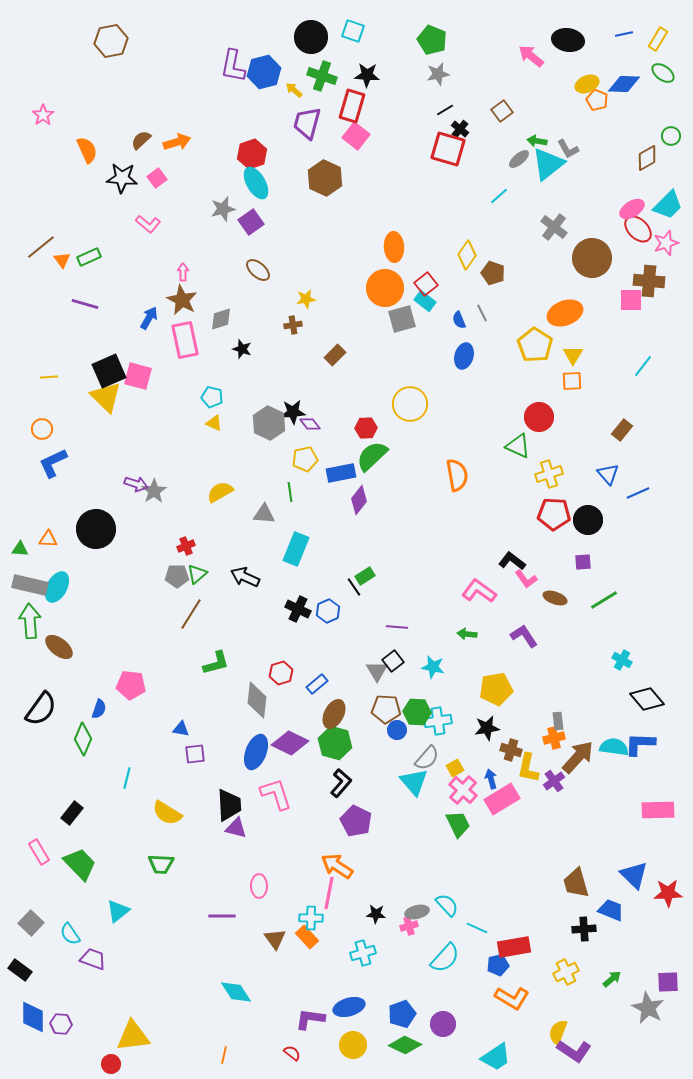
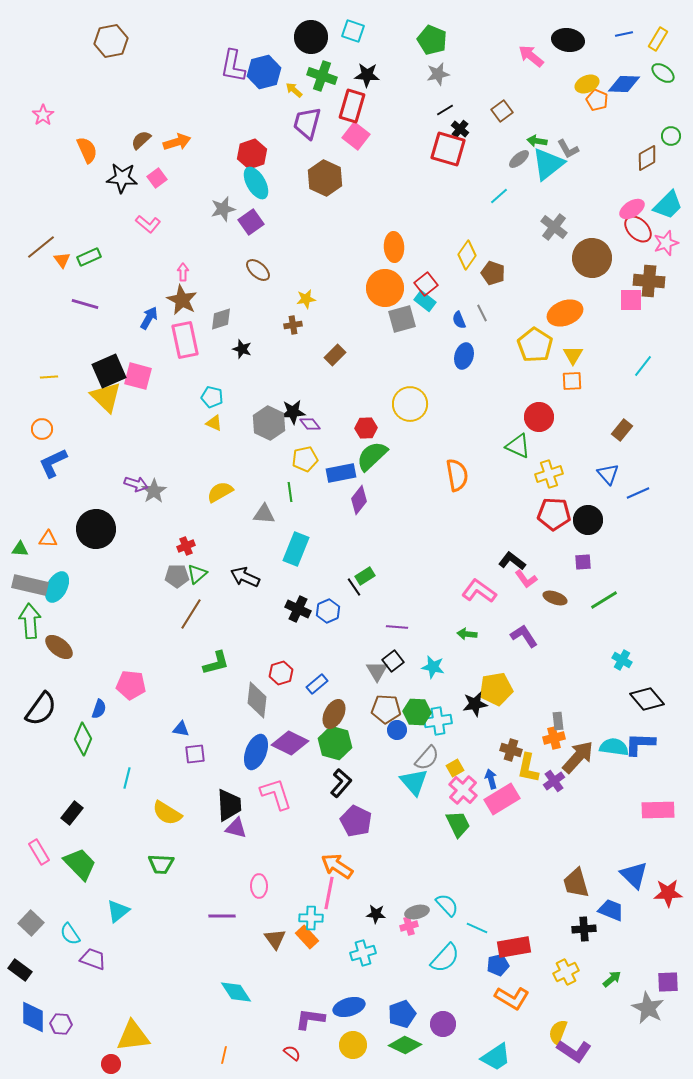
black star at (487, 728): moved 12 px left, 24 px up
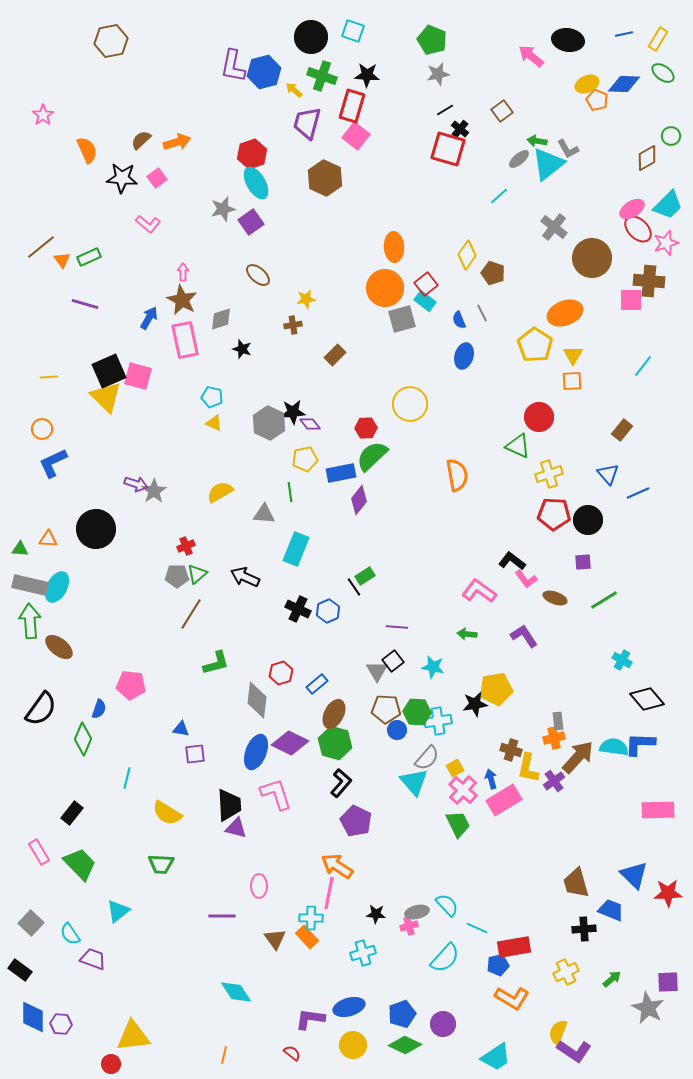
brown ellipse at (258, 270): moved 5 px down
pink rectangle at (502, 799): moved 2 px right, 1 px down
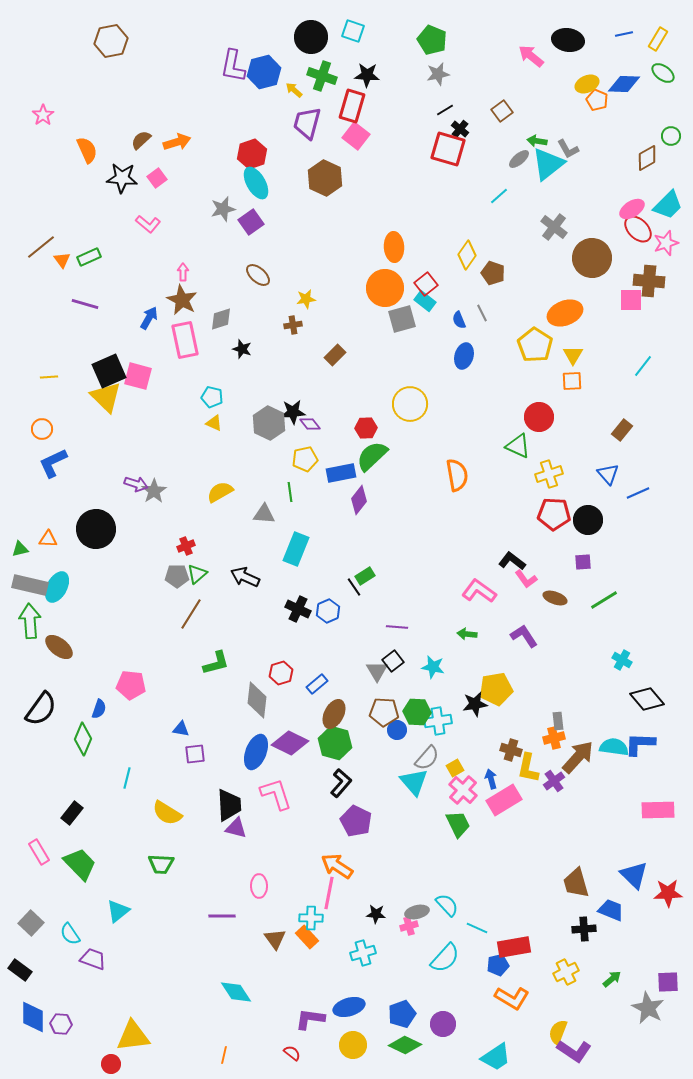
green triangle at (20, 549): rotated 18 degrees counterclockwise
brown pentagon at (386, 709): moved 2 px left, 3 px down
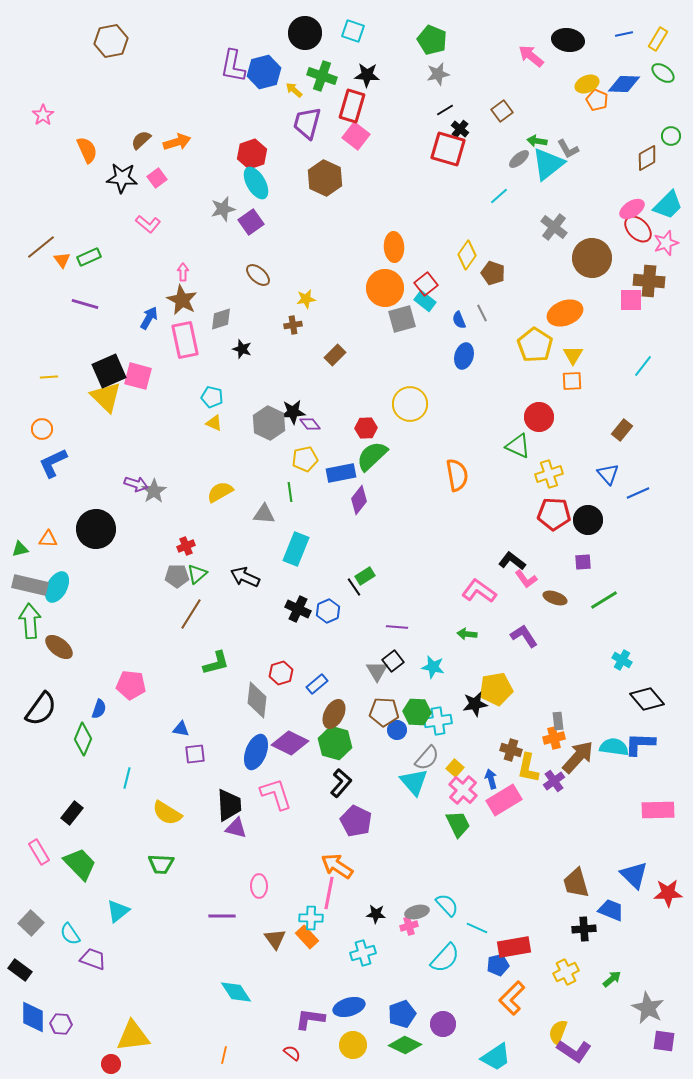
black circle at (311, 37): moved 6 px left, 4 px up
yellow square at (455, 768): rotated 18 degrees counterclockwise
purple square at (668, 982): moved 4 px left, 59 px down; rotated 10 degrees clockwise
orange L-shape at (512, 998): rotated 104 degrees clockwise
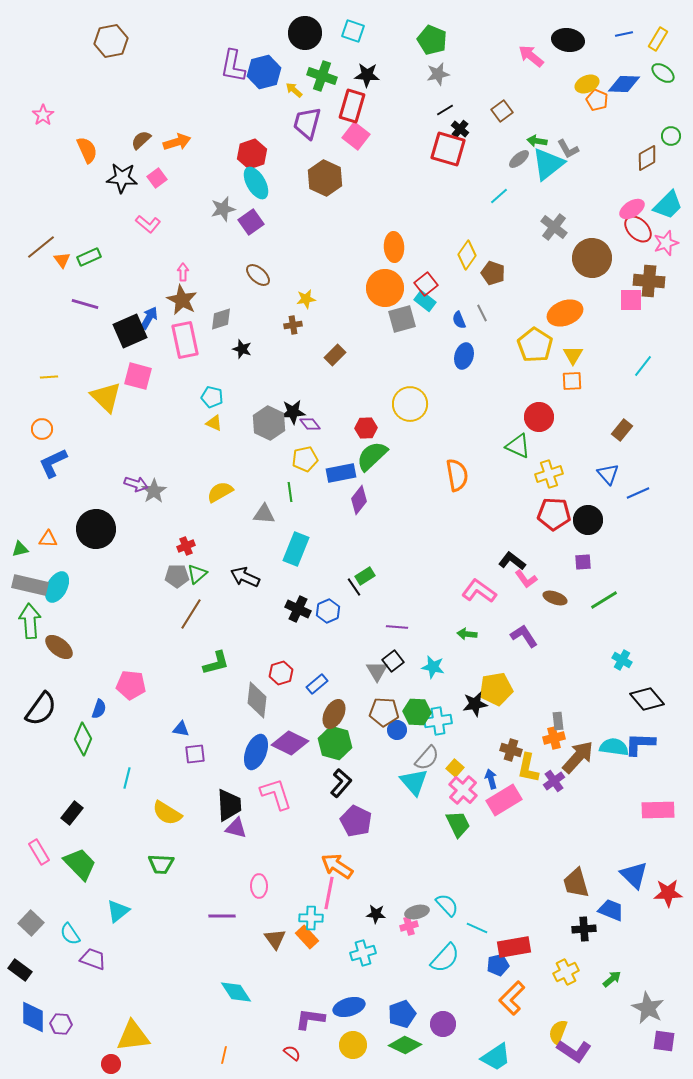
black square at (109, 371): moved 21 px right, 40 px up
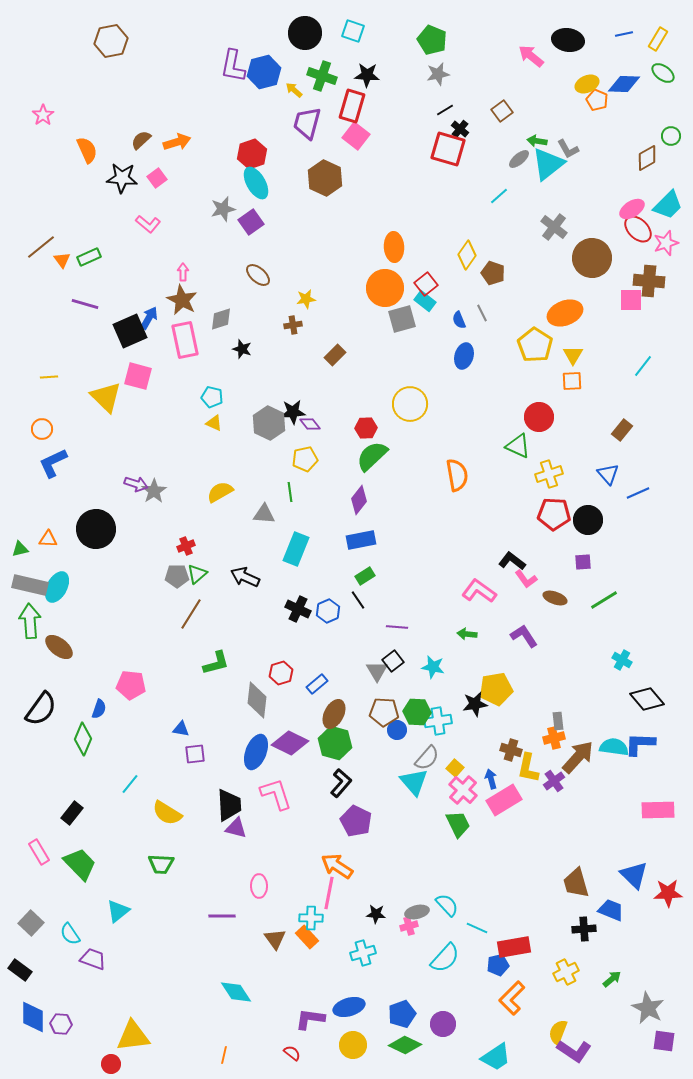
blue rectangle at (341, 473): moved 20 px right, 67 px down
black line at (354, 587): moved 4 px right, 13 px down
cyan line at (127, 778): moved 3 px right, 6 px down; rotated 25 degrees clockwise
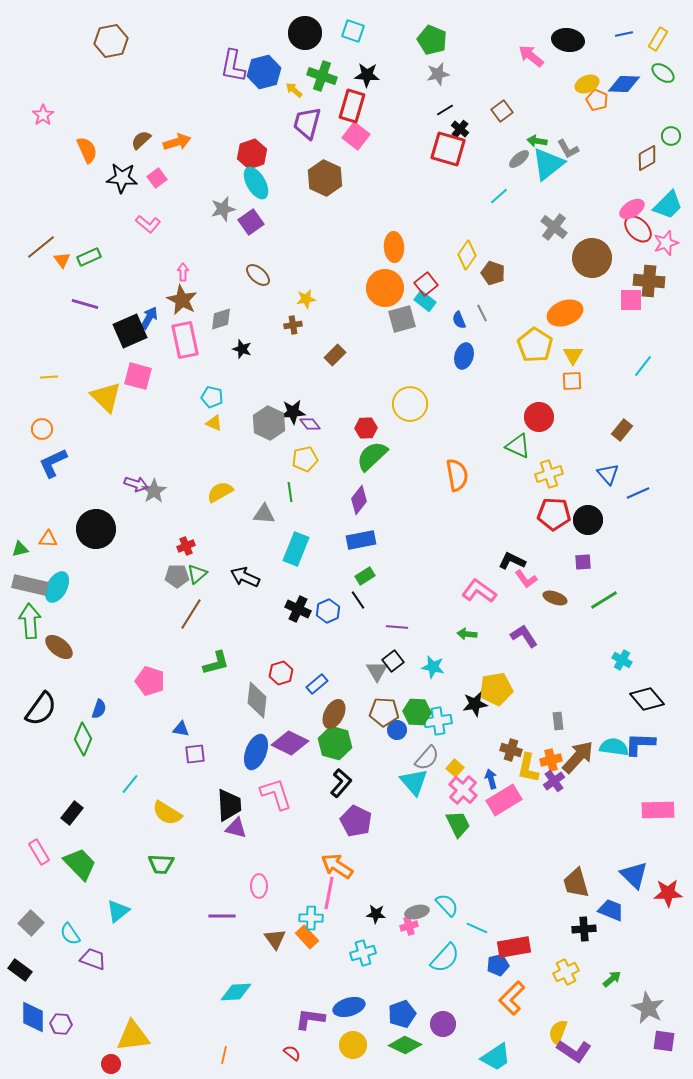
black L-shape at (512, 561): rotated 12 degrees counterclockwise
pink pentagon at (131, 685): moved 19 px right, 4 px up; rotated 12 degrees clockwise
orange cross at (554, 738): moved 3 px left, 22 px down
cyan diamond at (236, 992): rotated 60 degrees counterclockwise
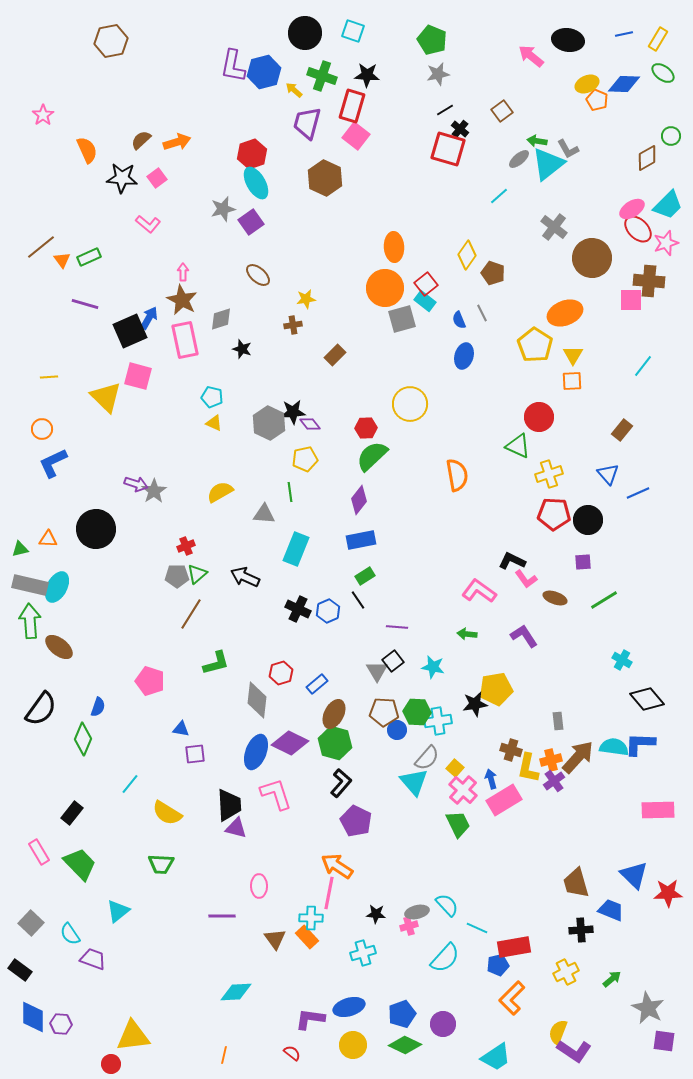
blue semicircle at (99, 709): moved 1 px left, 2 px up
black cross at (584, 929): moved 3 px left, 1 px down
